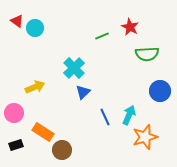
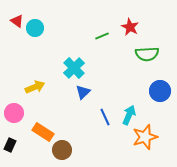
black rectangle: moved 6 px left; rotated 48 degrees counterclockwise
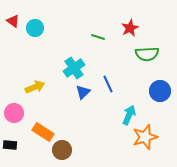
red triangle: moved 4 px left
red star: moved 1 px down; rotated 18 degrees clockwise
green line: moved 4 px left, 1 px down; rotated 40 degrees clockwise
cyan cross: rotated 10 degrees clockwise
blue line: moved 3 px right, 33 px up
black rectangle: rotated 72 degrees clockwise
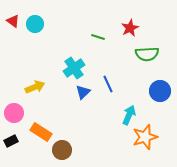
cyan circle: moved 4 px up
orange rectangle: moved 2 px left
black rectangle: moved 1 px right, 4 px up; rotated 32 degrees counterclockwise
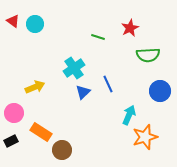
green semicircle: moved 1 px right, 1 px down
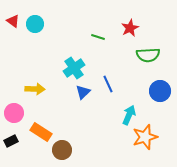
yellow arrow: moved 2 px down; rotated 24 degrees clockwise
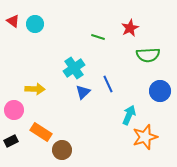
pink circle: moved 3 px up
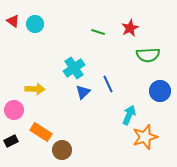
green line: moved 5 px up
